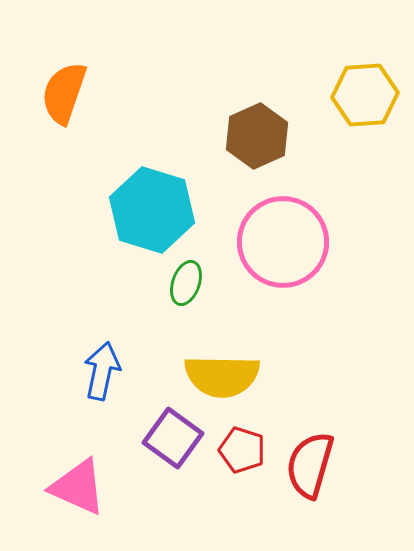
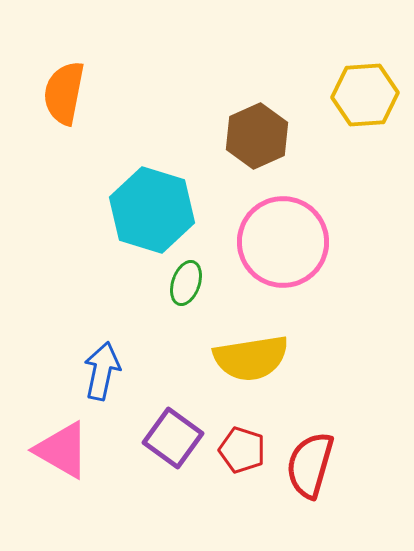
orange semicircle: rotated 8 degrees counterclockwise
yellow semicircle: moved 29 px right, 18 px up; rotated 10 degrees counterclockwise
pink triangle: moved 16 px left, 37 px up; rotated 6 degrees clockwise
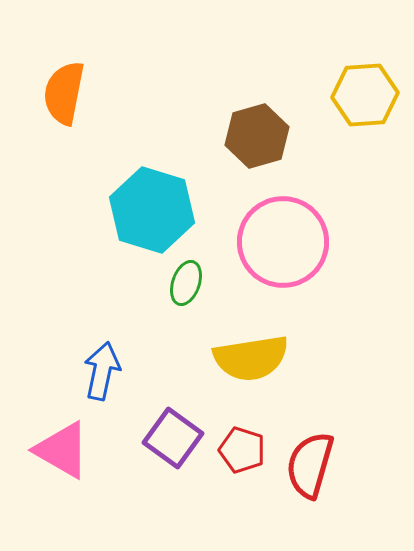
brown hexagon: rotated 8 degrees clockwise
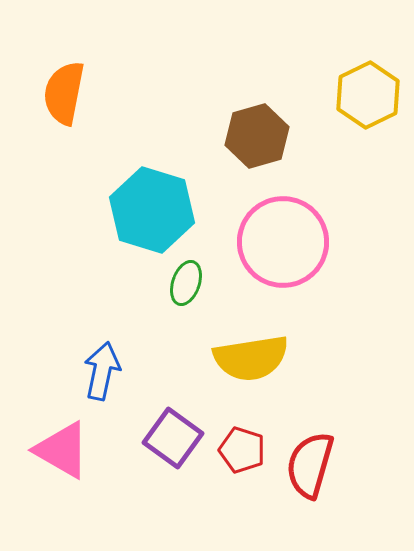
yellow hexagon: moved 3 px right; rotated 22 degrees counterclockwise
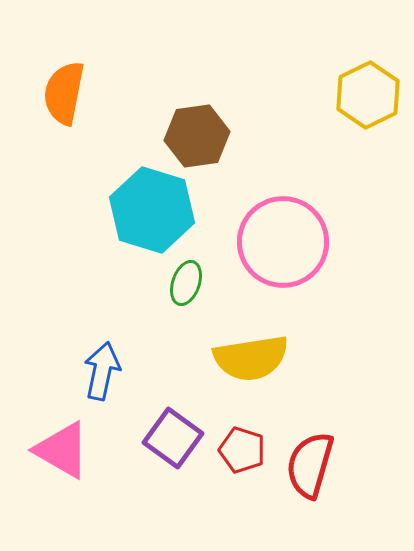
brown hexagon: moved 60 px left; rotated 8 degrees clockwise
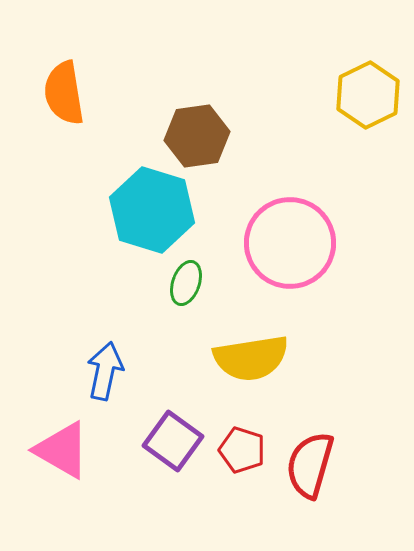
orange semicircle: rotated 20 degrees counterclockwise
pink circle: moved 7 px right, 1 px down
blue arrow: moved 3 px right
purple square: moved 3 px down
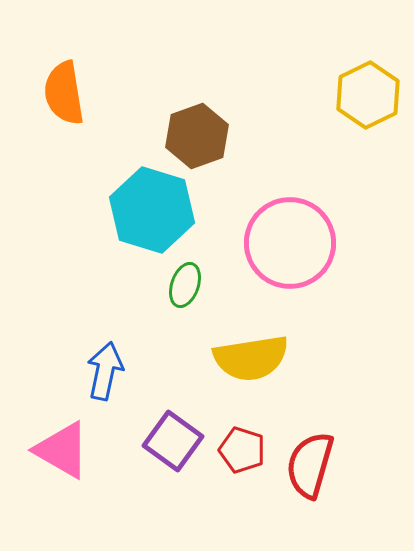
brown hexagon: rotated 12 degrees counterclockwise
green ellipse: moved 1 px left, 2 px down
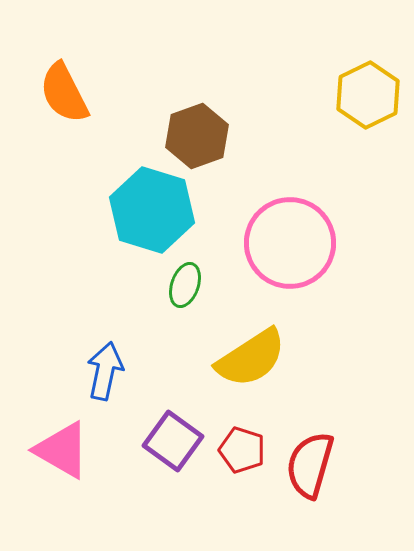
orange semicircle: rotated 18 degrees counterclockwise
yellow semicircle: rotated 24 degrees counterclockwise
